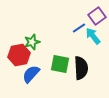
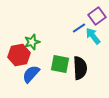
black semicircle: moved 1 px left
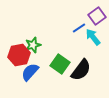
cyan arrow: moved 1 px down
green star: moved 1 px right, 3 px down
green square: rotated 24 degrees clockwise
black semicircle: moved 1 px right, 2 px down; rotated 40 degrees clockwise
blue semicircle: moved 1 px left, 2 px up
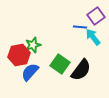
purple square: moved 1 px left
blue line: moved 1 px right, 1 px up; rotated 40 degrees clockwise
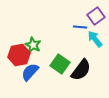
cyan arrow: moved 2 px right, 2 px down
green star: rotated 28 degrees counterclockwise
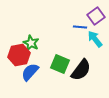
green star: moved 2 px left, 2 px up
green square: rotated 12 degrees counterclockwise
